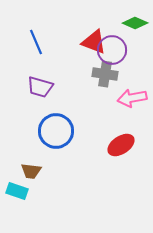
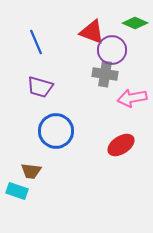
red triangle: moved 2 px left, 10 px up
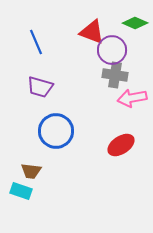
gray cross: moved 10 px right, 1 px down
cyan rectangle: moved 4 px right
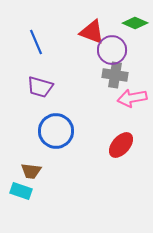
red ellipse: rotated 16 degrees counterclockwise
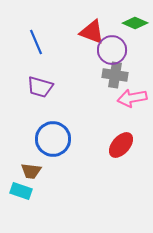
blue circle: moved 3 px left, 8 px down
